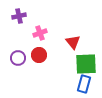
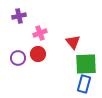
red circle: moved 1 px left, 1 px up
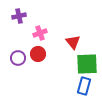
green square: moved 1 px right
blue rectangle: moved 2 px down
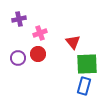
purple cross: moved 3 px down
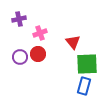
purple circle: moved 2 px right, 1 px up
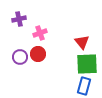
red triangle: moved 9 px right
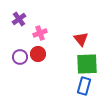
purple cross: rotated 24 degrees counterclockwise
red triangle: moved 1 px left, 3 px up
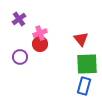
red circle: moved 2 px right, 10 px up
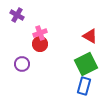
purple cross: moved 2 px left, 4 px up; rotated 24 degrees counterclockwise
red triangle: moved 9 px right, 3 px up; rotated 21 degrees counterclockwise
purple circle: moved 2 px right, 7 px down
green square: moved 1 px left; rotated 25 degrees counterclockwise
